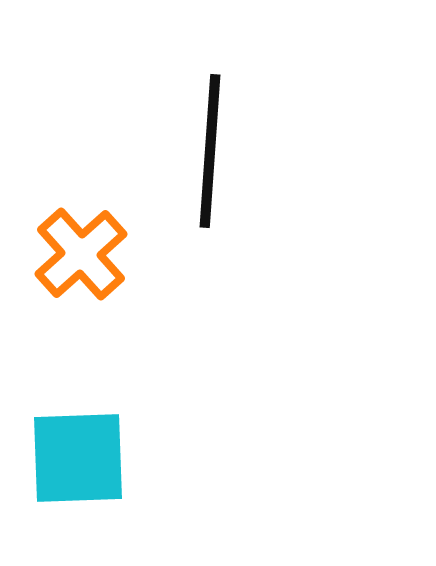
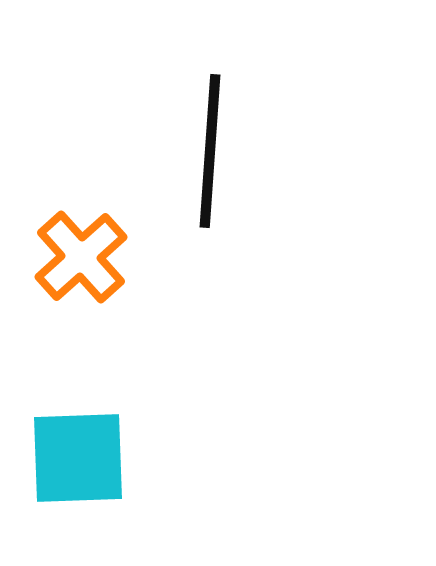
orange cross: moved 3 px down
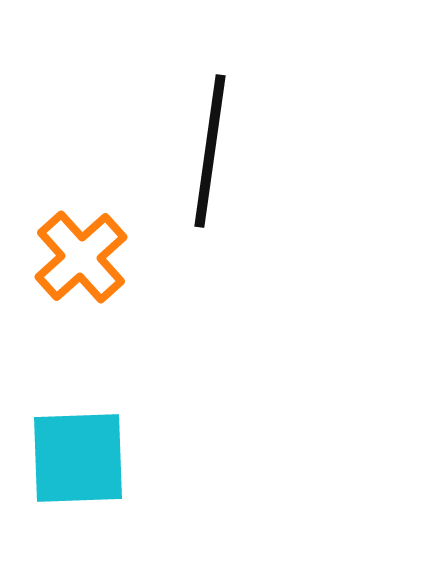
black line: rotated 4 degrees clockwise
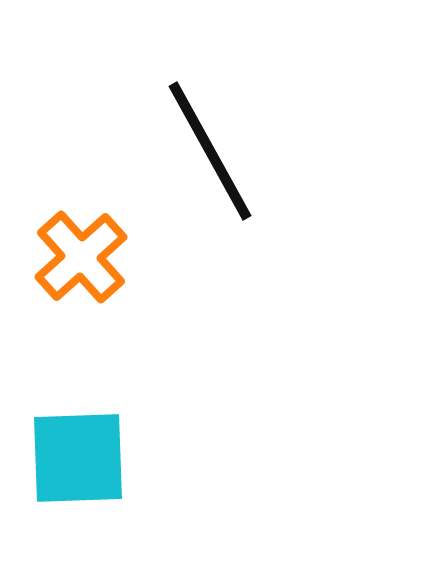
black line: rotated 37 degrees counterclockwise
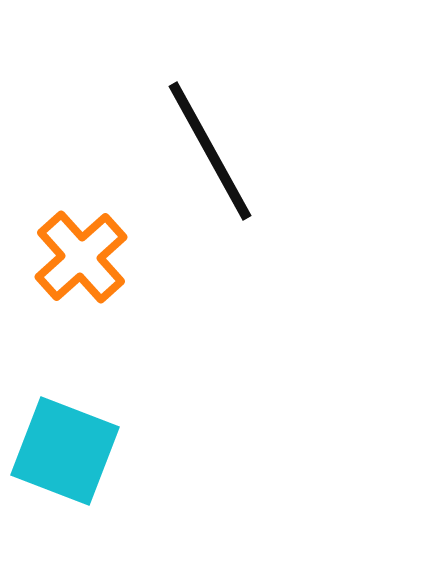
cyan square: moved 13 px left, 7 px up; rotated 23 degrees clockwise
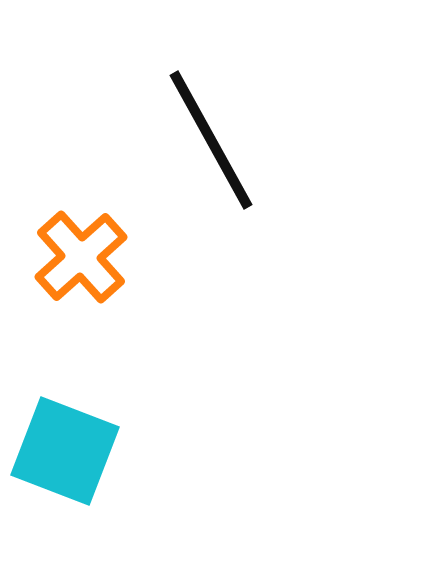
black line: moved 1 px right, 11 px up
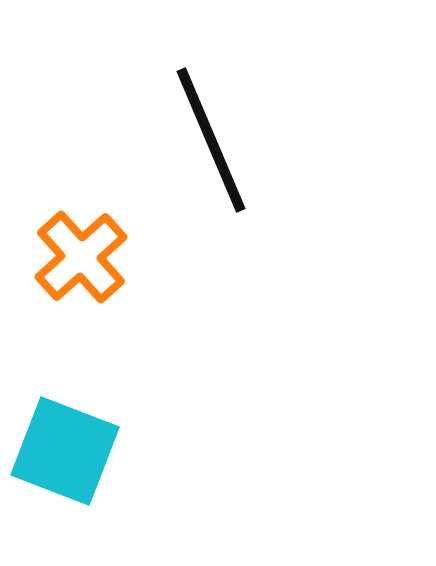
black line: rotated 6 degrees clockwise
